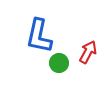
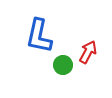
green circle: moved 4 px right, 2 px down
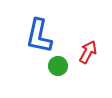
green circle: moved 5 px left, 1 px down
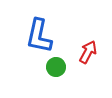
green circle: moved 2 px left, 1 px down
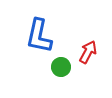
green circle: moved 5 px right
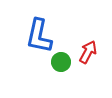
green circle: moved 5 px up
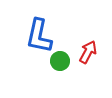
green circle: moved 1 px left, 1 px up
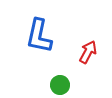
green circle: moved 24 px down
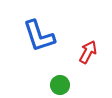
blue L-shape: rotated 30 degrees counterclockwise
